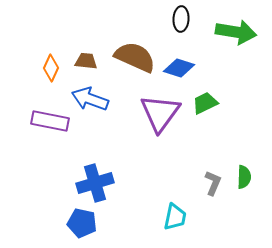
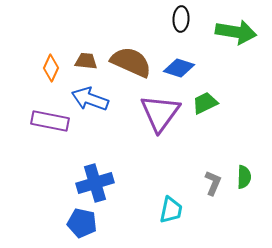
brown semicircle: moved 4 px left, 5 px down
cyan trapezoid: moved 4 px left, 7 px up
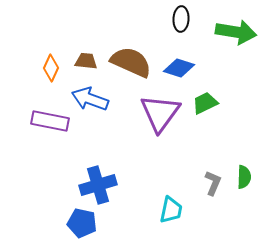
blue cross: moved 3 px right, 2 px down
